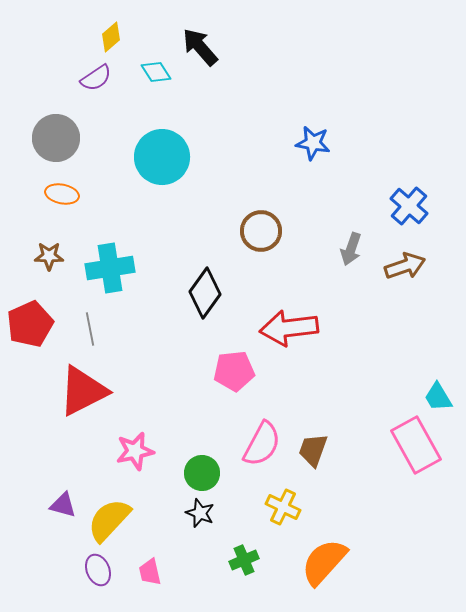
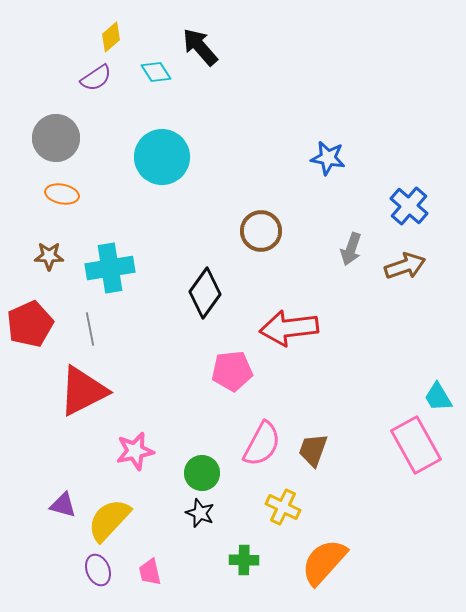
blue star: moved 15 px right, 15 px down
pink pentagon: moved 2 px left
green cross: rotated 24 degrees clockwise
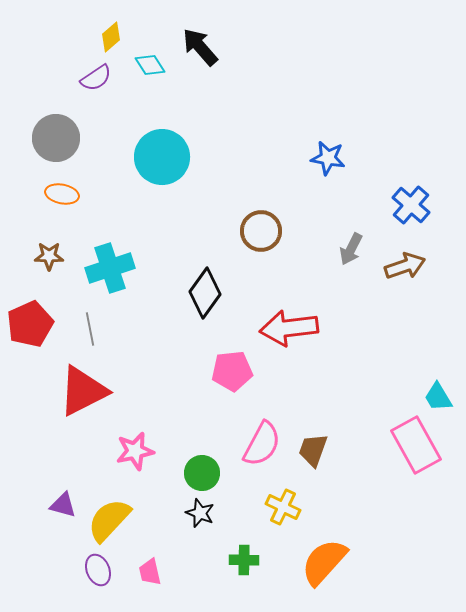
cyan diamond: moved 6 px left, 7 px up
blue cross: moved 2 px right, 1 px up
gray arrow: rotated 8 degrees clockwise
cyan cross: rotated 9 degrees counterclockwise
